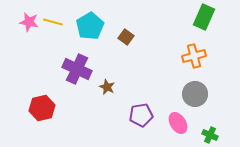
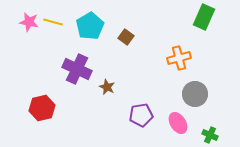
orange cross: moved 15 px left, 2 px down
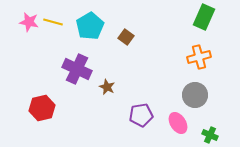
orange cross: moved 20 px right, 1 px up
gray circle: moved 1 px down
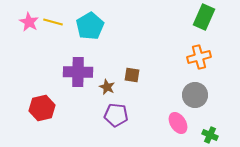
pink star: rotated 18 degrees clockwise
brown square: moved 6 px right, 38 px down; rotated 28 degrees counterclockwise
purple cross: moved 1 px right, 3 px down; rotated 24 degrees counterclockwise
purple pentagon: moved 25 px left; rotated 15 degrees clockwise
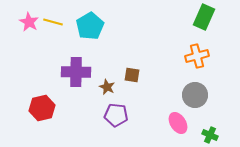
orange cross: moved 2 px left, 1 px up
purple cross: moved 2 px left
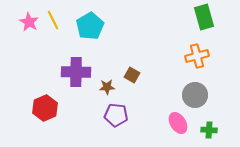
green rectangle: rotated 40 degrees counterclockwise
yellow line: moved 2 px up; rotated 48 degrees clockwise
brown square: rotated 21 degrees clockwise
brown star: rotated 28 degrees counterclockwise
red hexagon: moved 3 px right; rotated 10 degrees counterclockwise
green cross: moved 1 px left, 5 px up; rotated 21 degrees counterclockwise
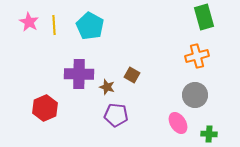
yellow line: moved 1 px right, 5 px down; rotated 24 degrees clockwise
cyan pentagon: rotated 12 degrees counterclockwise
purple cross: moved 3 px right, 2 px down
brown star: rotated 21 degrees clockwise
green cross: moved 4 px down
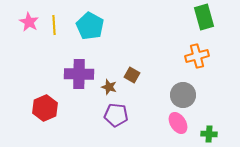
brown star: moved 2 px right
gray circle: moved 12 px left
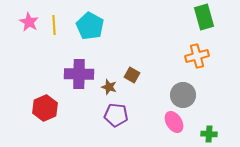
pink ellipse: moved 4 px left, 1 px up
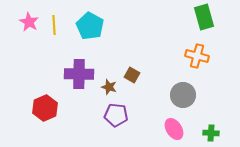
orange cross: rotated 30 degrees clockwise
pink ellipse: moved 7 px down
green cross: moved 2 px right, 1 px up
